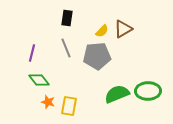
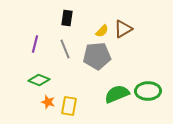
gray line: moved 1 px left, 1 px down
purple line: moved 3 px right, 9 px up
green diamond: rotated 30 degrees counterclockwise
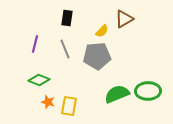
brown triangle: moved 1 px right, 10 px up
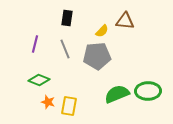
brown triangle: moved 1 px right, 2 px down; rotated 36 degrees clockwise
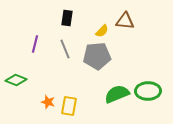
green diamond: moved 23 px left
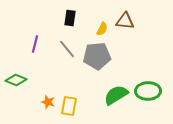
black rectangle: moved 3 px right
yellow semicircle: moved 2 px up; rotated 16 degrees counterclockwise
gray line: moved 2 px right; rotated 18 degrees counterclockwise
green semicircle: moved 1 px left, 1 px down; rotated 10 degrees counterclockwise
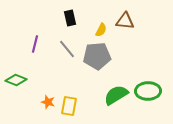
black rectangle: rotated 21 degrees counterclockwise
yellow semicircle: moved 1 px left, 1 px down
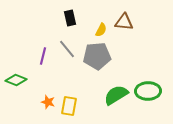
brown triangle: moved 1 px left, 1 px down
purple line: moved 8 px right, 12 px down
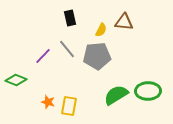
purple line: rotated 30 degrees clockwise
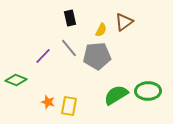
brown triangle: rotated 42 degrees counterclockwise
gray line: moved 2 px right, 1 px up
